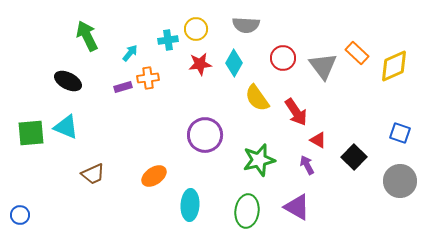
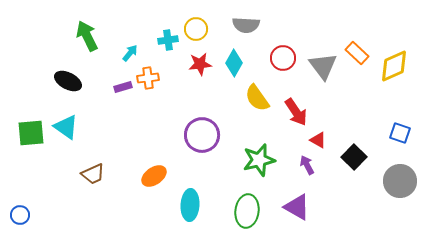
cyan triangle: rotated 12 degrees clockwise
purple circle: moved 3 px left
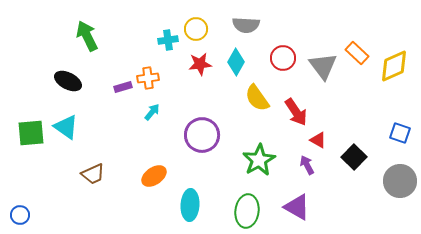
cyan arrow: moved 22 px right, 59 px down
cyan diamond: moved 2 px right, 1 px up
green star: rotated 16 degrees counterclockwise
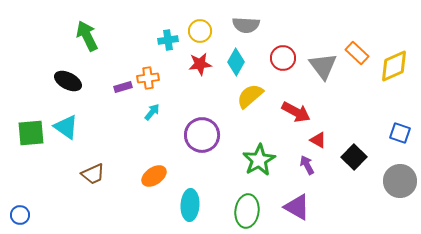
yellow circle: moved 4 px right, 2 px down
yellow semicircle: moved 7 px left, 2 px up; rotated 84 degrees clockwise
red arrow: rotated 28 degrees counterclockwise
